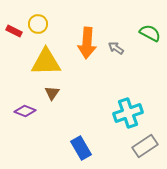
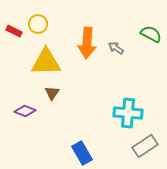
green semicircle: moved 1 px right, 1 px down
cyan cross: rotated 24 degrees clockwise
blue rectangle: moved 1 px right, 5 px down
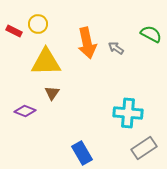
orange arrow: rotated 16 degrees counterclockwise
gray rectangle: moved 1 px left, 2 px down
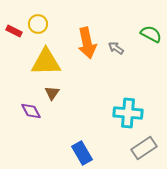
purple diamond: moved 6 px right; rotated 40 degrees clockwise
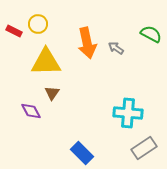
blue rectangle: rotated 15 degrees counterclockwise
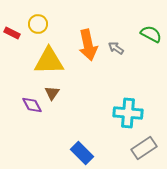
red rectangle: moved 2 px left, 2 px down
orange arrow: moved 1 px right, 2 px down
yellow triangle: moved 3 px right, 1 px up
purple diamond: moved 1 px right, 6 px up
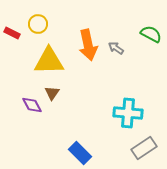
blue rectangle: moved 2 px left
